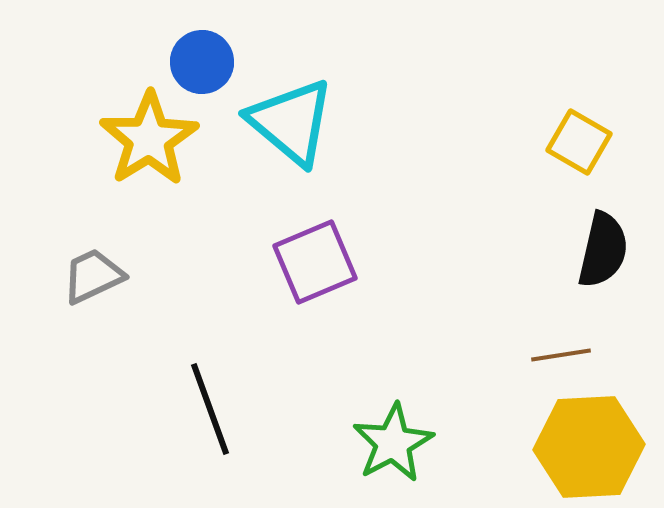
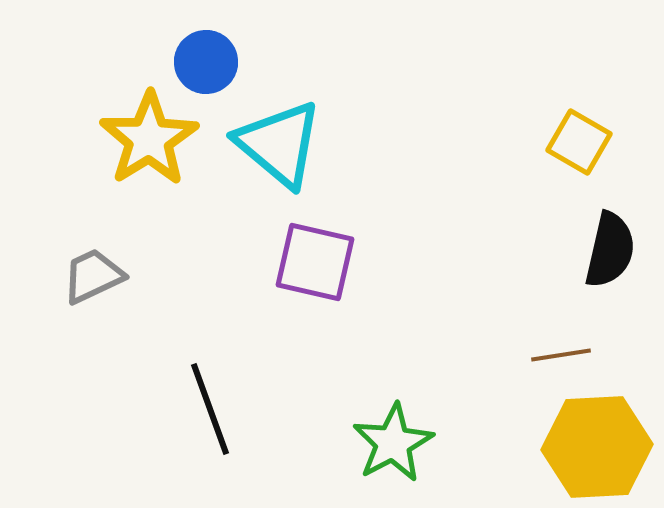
blue circle: moved 4 px right
cyan triangle: moved 12 px left, 22 px down
black semicircle: moved 7 px right
purple square: rotated 36 degrees clockwise
yellow hexagon: moved 8 px right
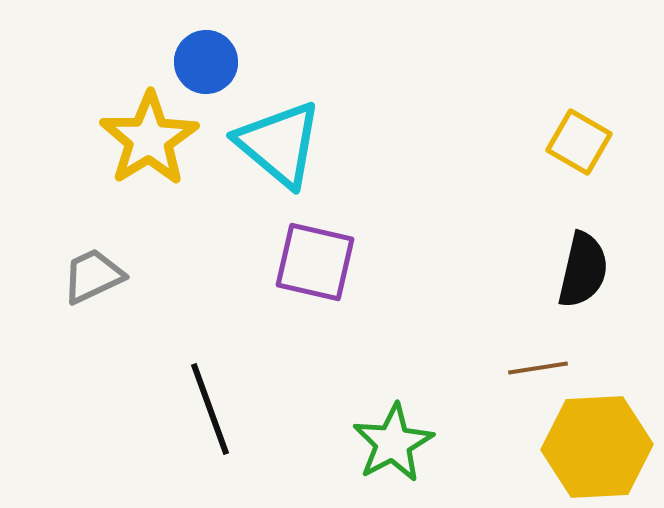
black semicircle: moved 27 px left, 20 px down
brown line: moved 23 px left, 13 px down
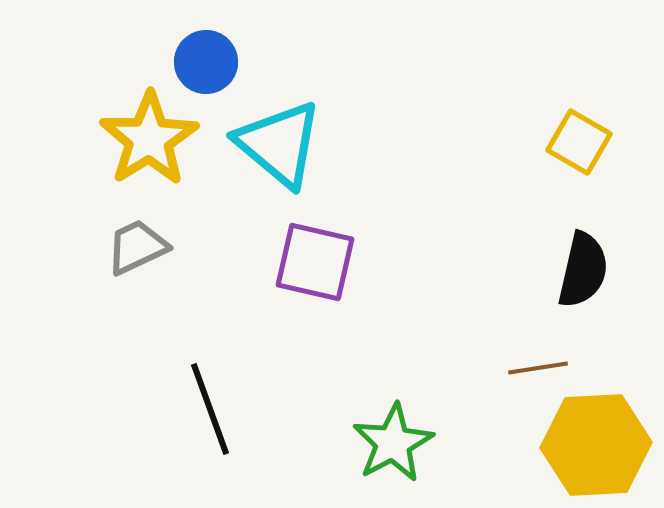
gray trapezoid: moved 44 px right, 29 px up
yellow hexagon: moved 1 px left, 2 px up
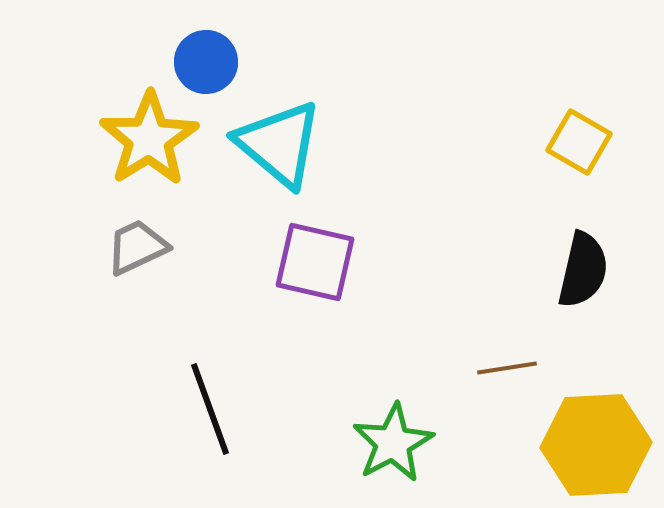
brown line: moved 31 px left
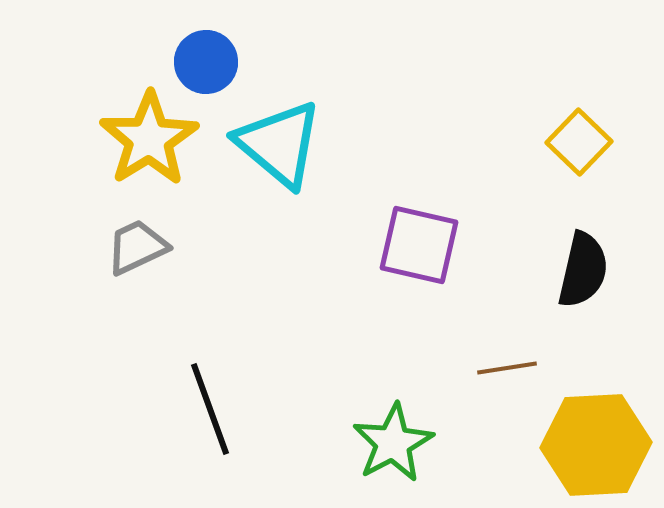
yellow square: rotated 14 degrees clockwise
purple square: moved 104 px right, 17 px up
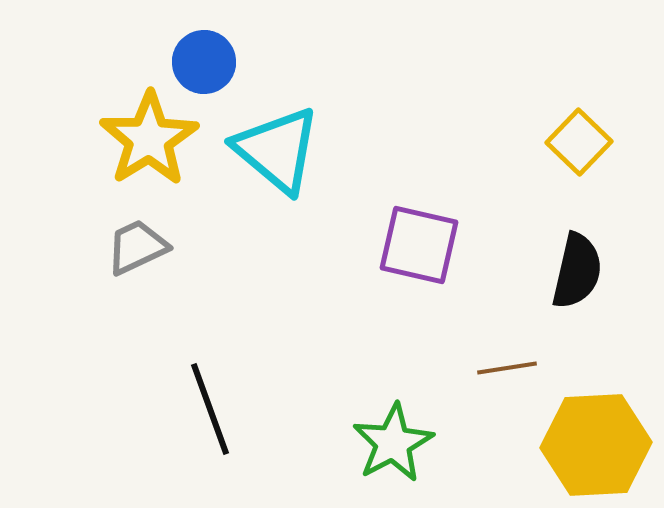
blue circle: moved 2 px left
cyan triangle: moved 2 px left, 6 px down
black semicircle: moved 6 px left, 1 px down
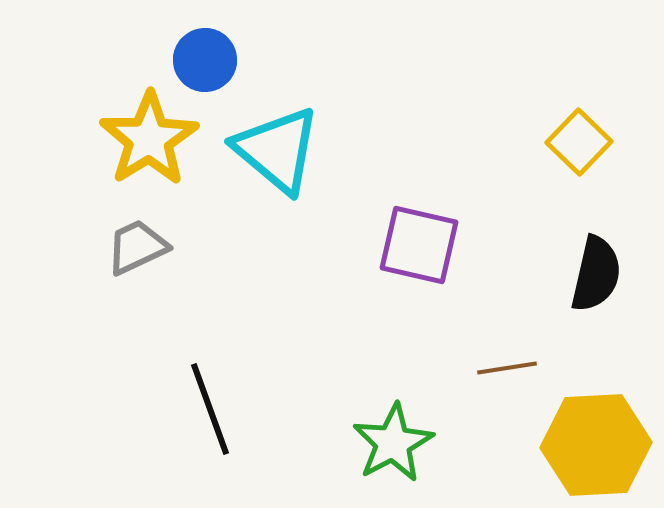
blue circle: moved 1 px right, 2 px up
black semicircle: moved 19 px right, 3 px down
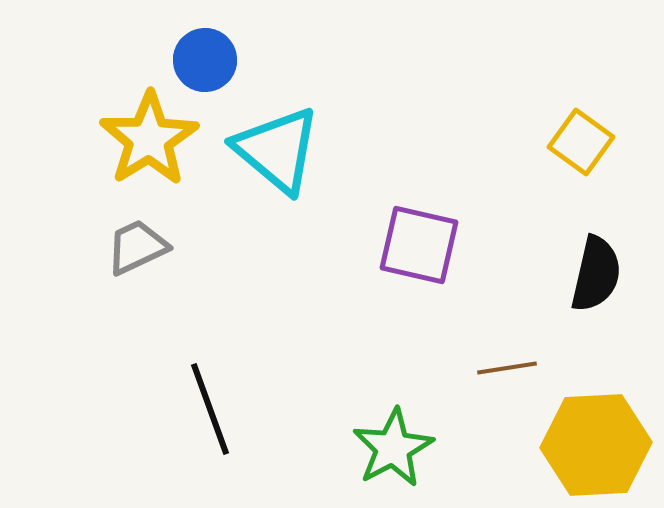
yellow square: moved 2 px right; rotated 8 degrees counterclockwise
green star: moved 5 px down
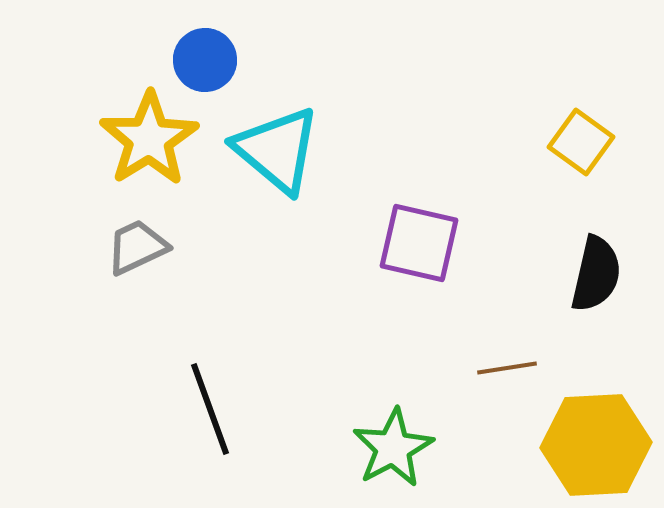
purple square: moved 2 px up
